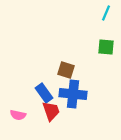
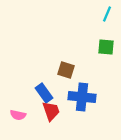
cyan line: moved 1 px right, 1 px down
blue cross: moved 9 px right, 3 px down
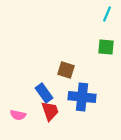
red trapezoid: moved 1 px left
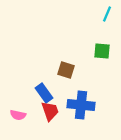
green square: moved 4 px left, 4 px down
blue cross: moved 1 px left, 8 px down
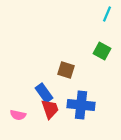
green square: rotated 24 degrees clockwise
red trapezoid: moved 2 px up
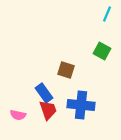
red trapezoid: moved 2 px left, 1 px down
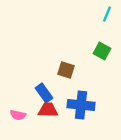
red trapezoid: rotated 70 degrees counterclockwise
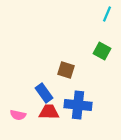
blue cross: moved 3 px left
red trapezoid: moved 1 px right, 2 px down
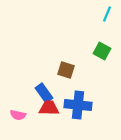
red trapezoid: moved 4 px up
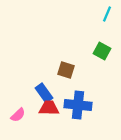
pink semicircle: rotated 56 degrees counterclockwise
